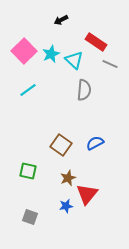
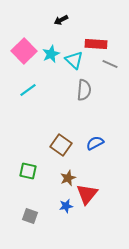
red rectangle: moved 2 px down; rotated 30 degrees counterclockwise
gray square: moved 1 px up
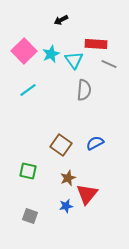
cyan triangle: rotated 12 degrees clockwise
gray line: moved 1 px left
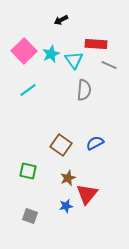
gray line: moved 1 px down
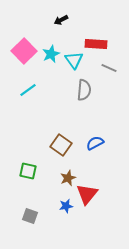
gray line: moved 3 px down
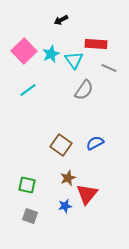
gray semicircle: rotated 30 degrees clockwise
green square: moved 1 px left, 14 px down
blue star: moved 1 px left
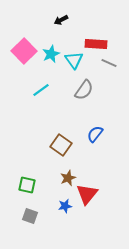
gray line: moved 5 px up
cyan line: moved 13 px right
blue semicircle: moved 9 px up; rotated 24 degrees counterclockwise
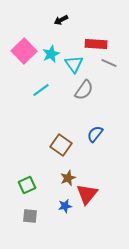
cyan triangle: moved 4 px down
green square: rotated 36 degrees counterclockwise
gray square: rotated 14 degrees counterclockwise
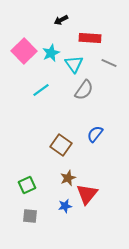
red rectangle: moved 6 px left, 6 px up
cyan star: moved 1 px up
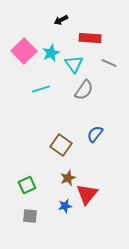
cyan line: moved 1 px up; rotated 18 degrees clockwise
